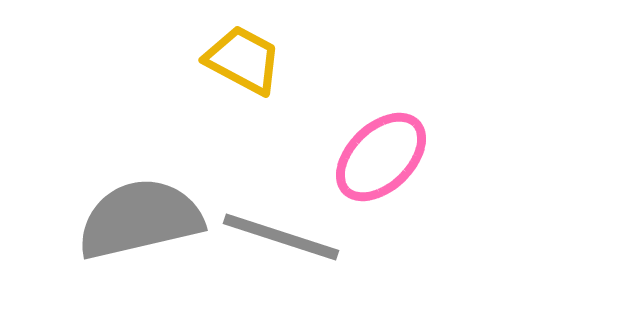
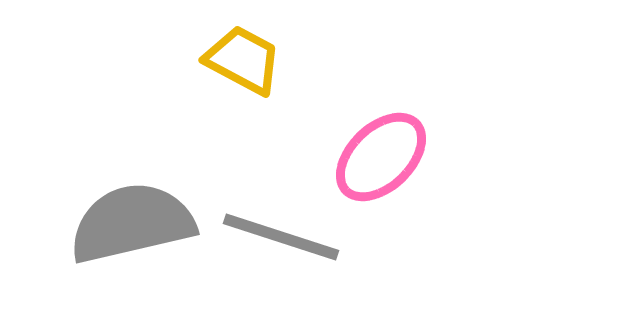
gray semicircle: moved 8 px left, 4 px down
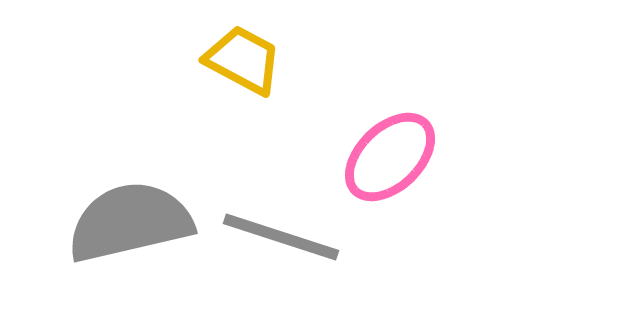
pink ellipse: moved 9 px right
gray semicircle: moved 2 px left, 1 px up
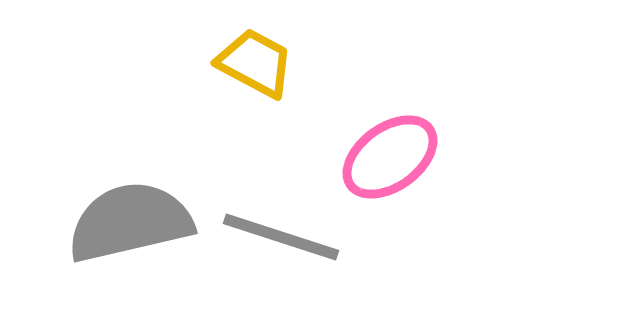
yellow trapezoid: moved 12 px right, 3 px down
pink ellipse: rotated 8 degrees clockwise
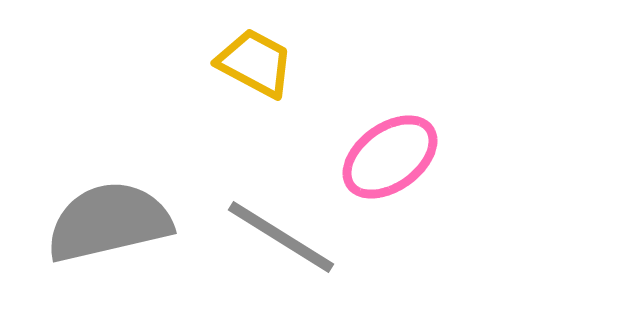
gray semicircle: moved 21 px left
gray line: rotated 14 degrees clockwise
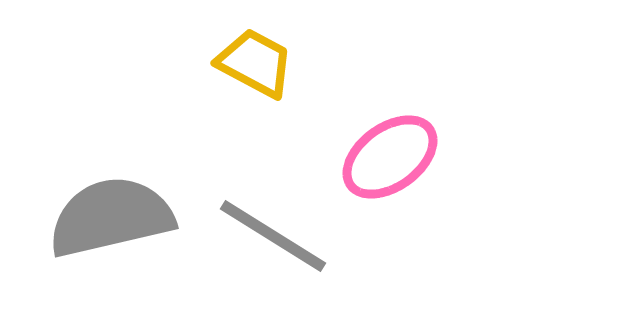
gray semicircle: moved 2 px right, 5 px up
gray line: moved 8 px left, 1 px up
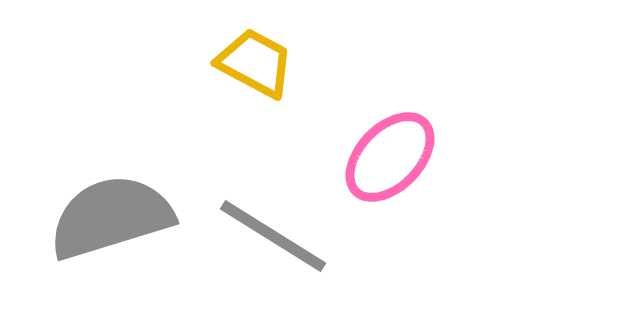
pink ellipse: rotated 10 degrees counterclockwise
gray semicircle: rotated 4 degrees counterclockwise
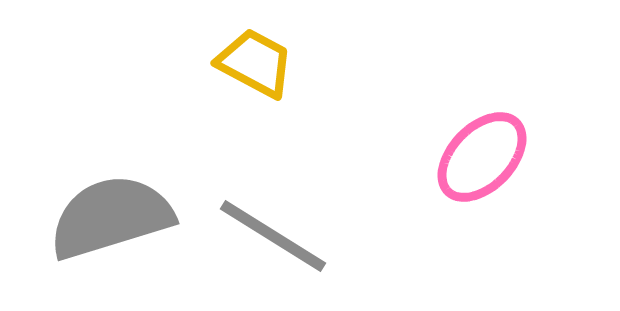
pink ellipse: moved 92 px right
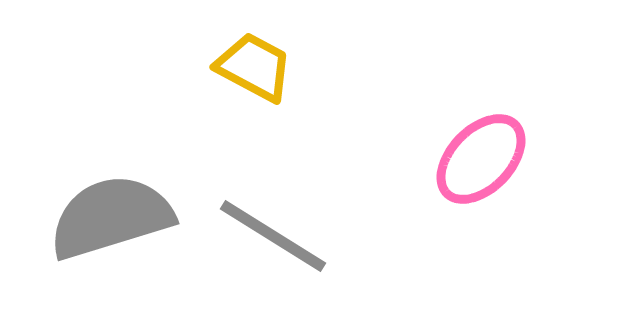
yellow trapezoid: moved 1 px left, 4 px down
pink ellipse: moved 1 px left, 2 px down
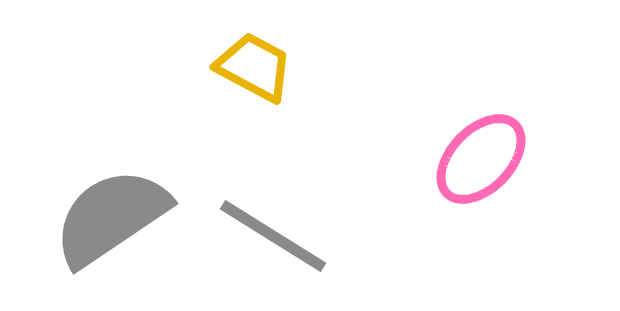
gray semicircle: rotated 17 degrees counterclockwise
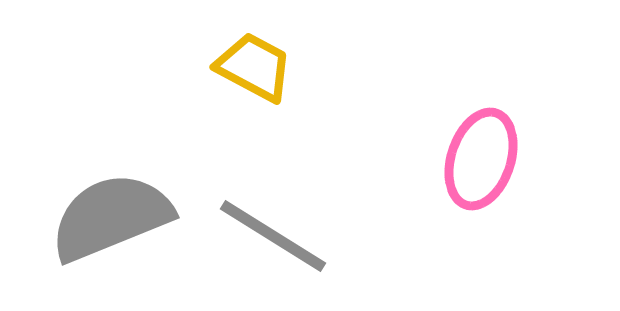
pink ellipse: rotated 26 degrees counterclockwise
gray semicircle: rotated 12 degrees clockwise
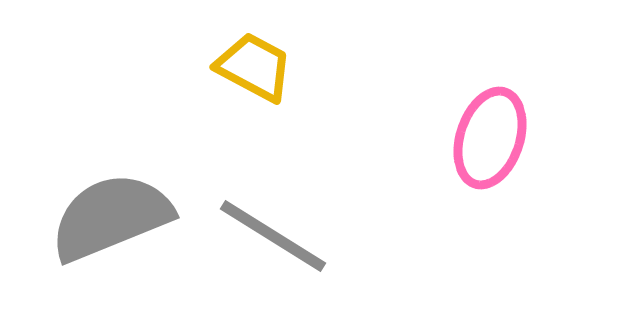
pink ellipse: moved 9 px right, 21 px up
